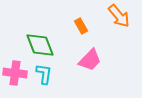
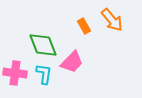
orange arrow: moved 7 px left, 4 px down
orange rectangle: moved 3 px right
green diamond: moved 3 px right
pink trapezoid: moved 18 px left, 2 px down
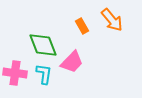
orange rectangle: moved 2 px left
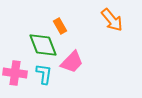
orange rectangle: moved 22 px left
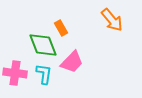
orange rectangle: moved 1 px right, 2 px down
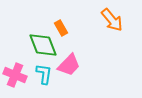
pink trapezoid: moved 3 px left, 3 px down
pink cross: moved 2 px down; rotated 15 degrees clockwise
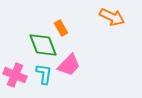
orange arrow: moved 3 px up; rotated 25 degrees counterclockwise
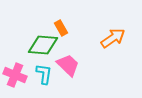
orange arrow: moved 1 px right, 21 px down; rotated 60 degrees counterclockwise
green diamond: rotated 64 degrees counterclockwise
pink trapezoid: moved 1 px left; rotated 90 degrees counterclockwise
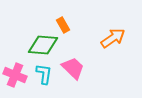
orange rectangle: moved 2 px right, 3 px up
pink trapezoid: moved 5 px right, 3 px down
